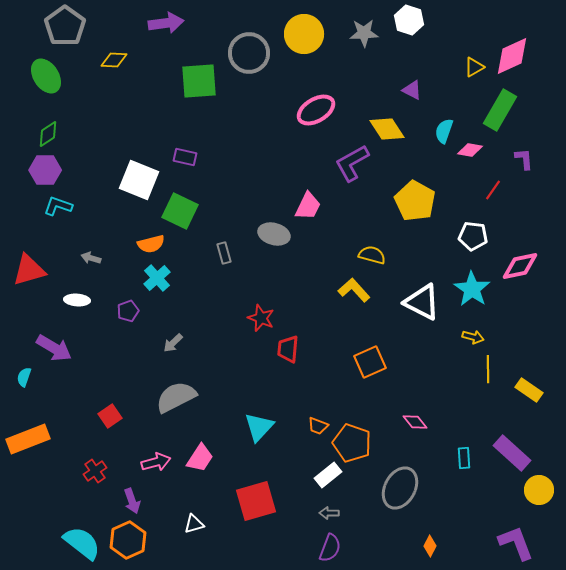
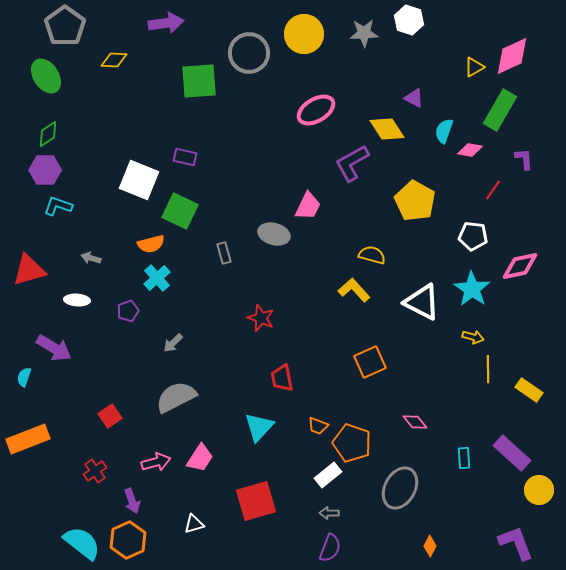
purple triangle at (412, 90): moved 2 px right, 8 px down
red trapezoid at (288, 349): moved 6 px left, 29 px down; rotated 16 degrees counterclockwise
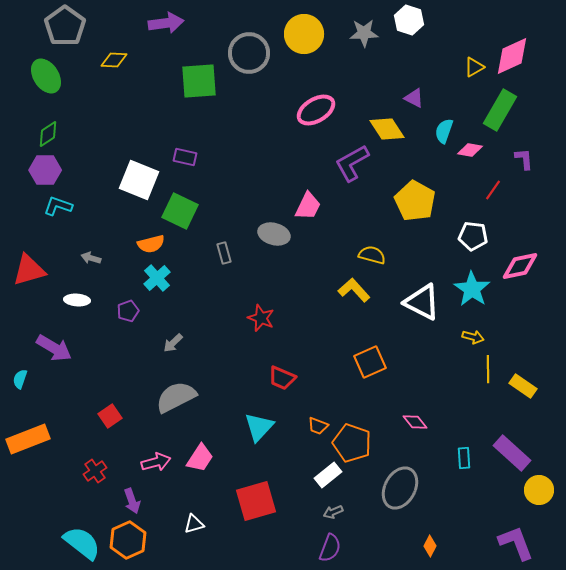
cyan semicircle at (24, 377): moved 4 px left, 2 px down
red trapezoid at (282, 378): rotated 56 degrees counterclockwise
yellow rectangle at (529, 390): moved 6 px left, 4 px up
gray arrow at (329, 513): moved 4 px right, 1 px up; rotated 24 degrees counterclockwise
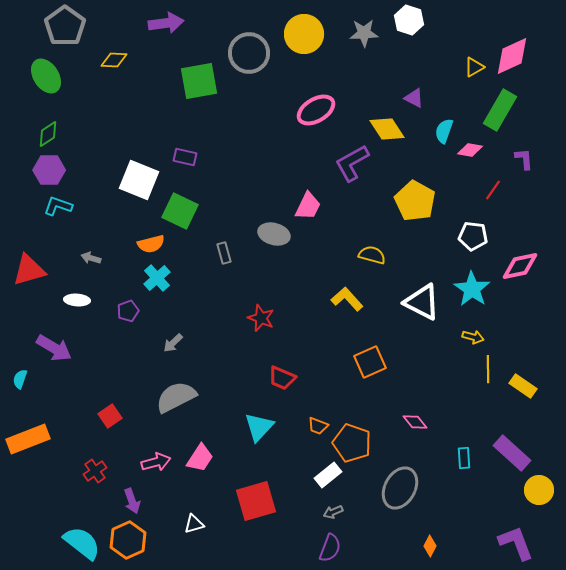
green square at (199, 81): rotated 6 degrees counterclockwise
purple hexagon at (45, 170): moved 4 px right
yellow L-shape at (354, 290): moved 7 px left, 9 px down
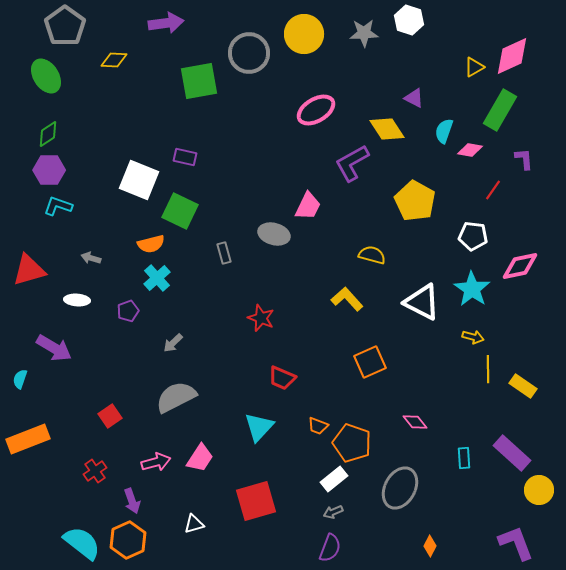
white rectangle at (328, 475): moved 6 px right, 4 px down
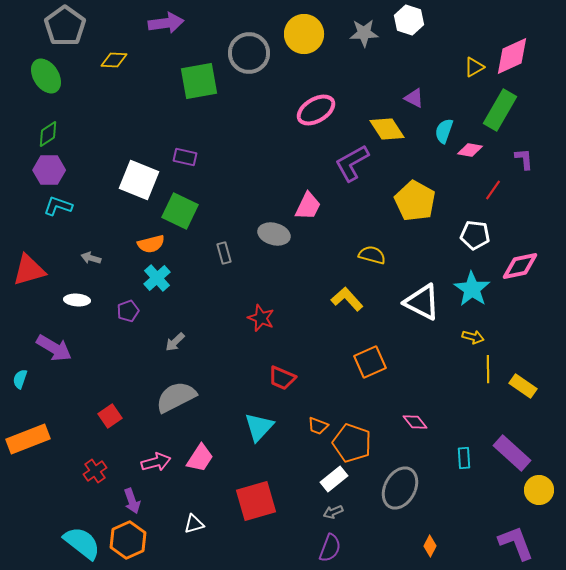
white pentagon at (473, 236): moved 2 px right, 1 px up
gray arrow at (173, 343): moved 2 px right, 1 px up
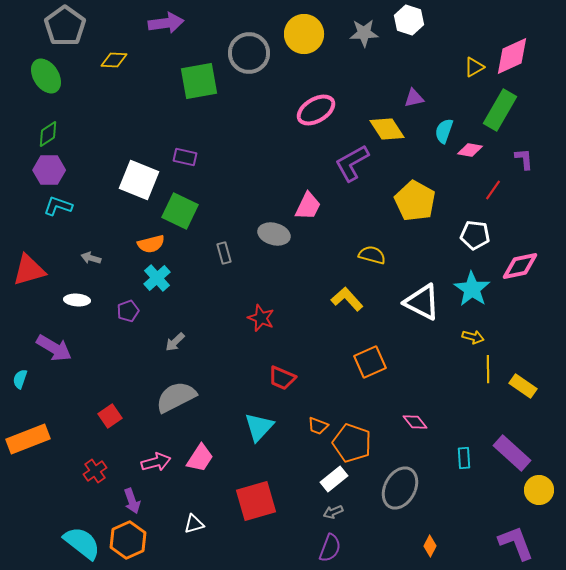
purple triangle at (414, 98): rotated 40 degrees counterclockwise
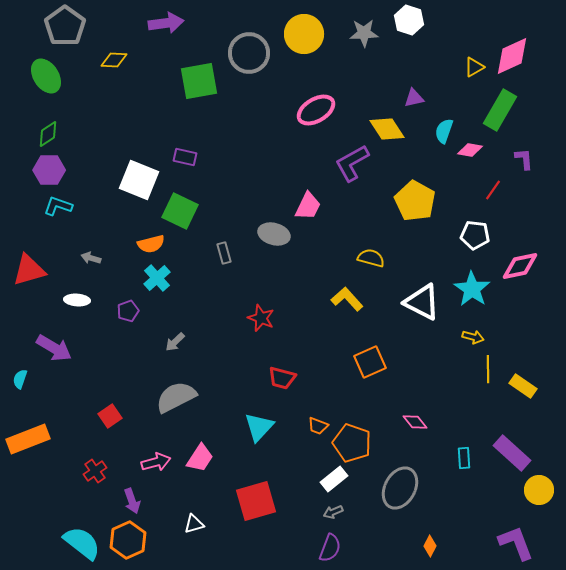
yellow semicircle at (372, 255): moved 1 px left, 3 px down
red trapezoid at (282, 378): rotated 8 degrees counterclockwise
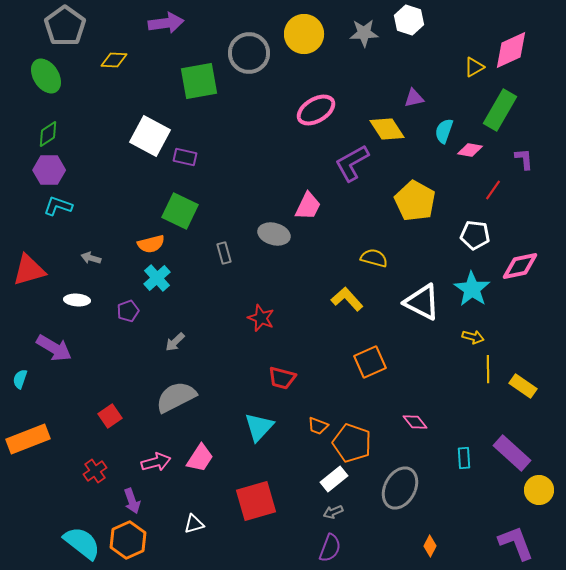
pink diamond at (512, 56): moved 1 px left, 6 px up
white square at (139, 180): moved 11 px right, 44 px up; rotated 6 degrees clockwise
yellow semicircle at (371, 258): moved 3 px right
